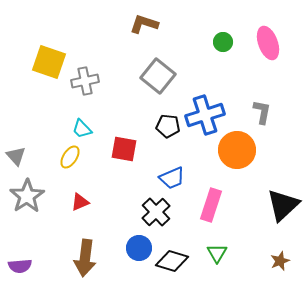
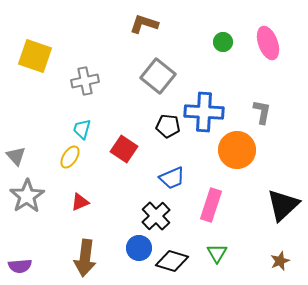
yellow square: moved 14 px left, 6 px up
blue cross: moved 1 px left, 3 px up; rotated 21 degrees clockwise
cyan trapezoid: rotated 60 degrees clockwise
red square: rotated 24 degrees clockwise
black cross: moved 4 px down
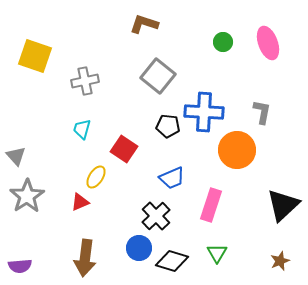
yellow ellipse: moved 26 px right, 20 px down
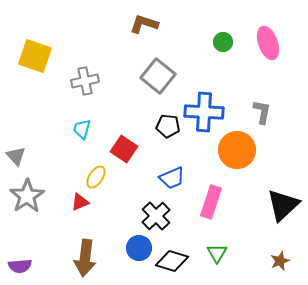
pink rectangle: moved 3 px up
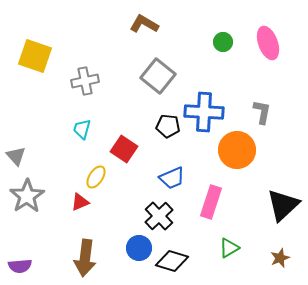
brown L-shape: rotated 12 degrees clockwise
black cross: moved 3 px right
green triangle: moved 12 px right, 5 px up; rotated 30 degrees clockwise
brown star: moved 3 px up
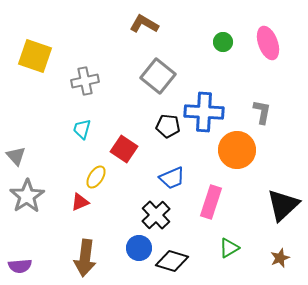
black cross: moved 3 px left, 1 px up
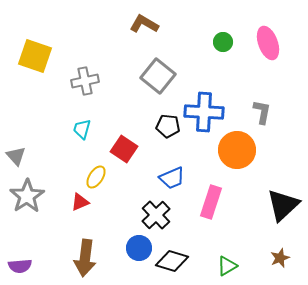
green triangle: moved 2 px left, 18 px down
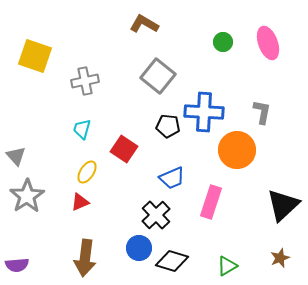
yellow ellipse: moved 9 px left, 5 px up
purple semicircle: moved 3 px left, 1 px up
